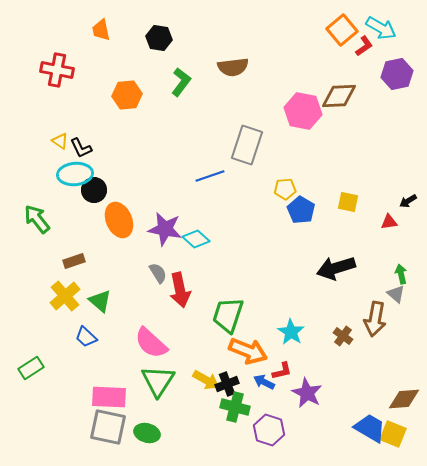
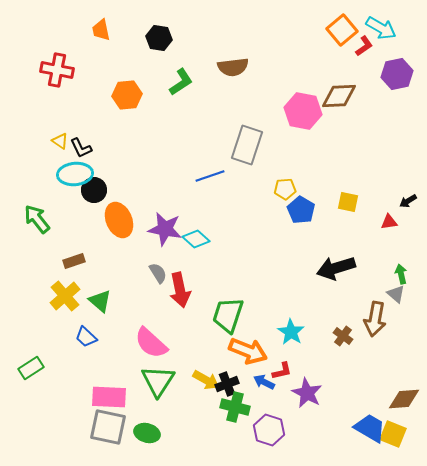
green L-shape at (181, 82): rotated 20 degrees clockwise
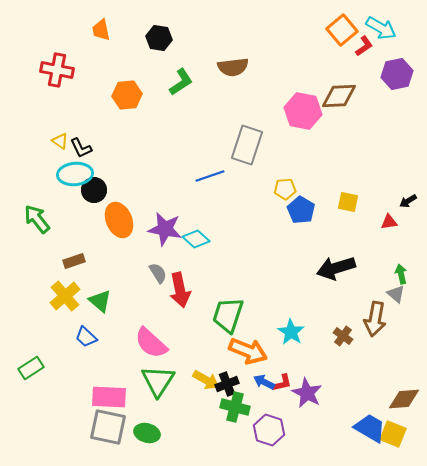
red L-shape at (282, 371): moved 12 px down
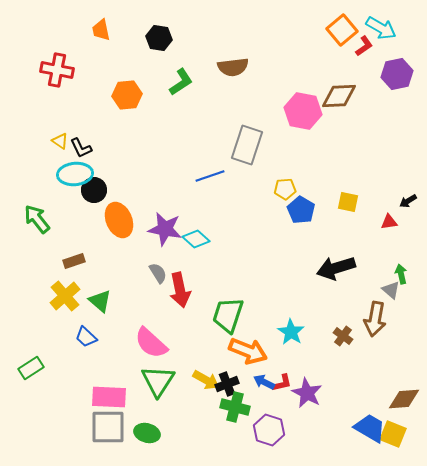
gray triangle at (396, 294): moved 5 px left, 4 px up
gray square at (108, 427): rotated 12 degrees counterclockwise
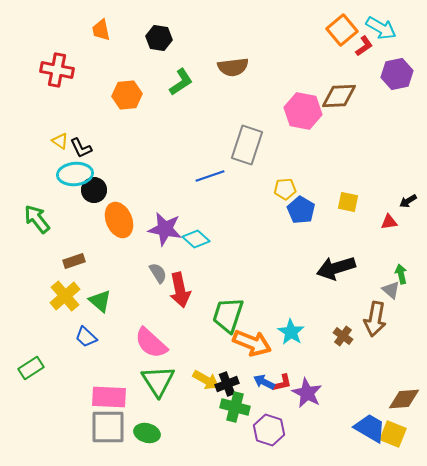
orange arrow at (248, 351): moved 4 px right, 8 px up
green triangle at (158, 381): rotated 6 degrees counterclockwise
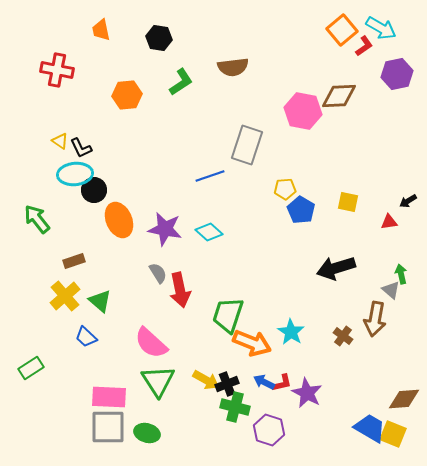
cyan diamond at (196, 239): moved 13 px right, 7 px up
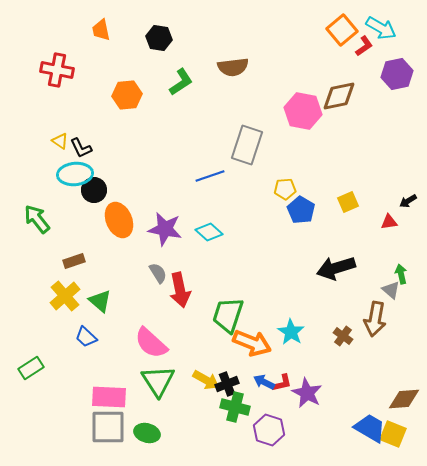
brown diamond at (339, 96): rotated 9 degrees counterclockwise
yellow square at (348, 202): rotated 35 degrees counterclockwise
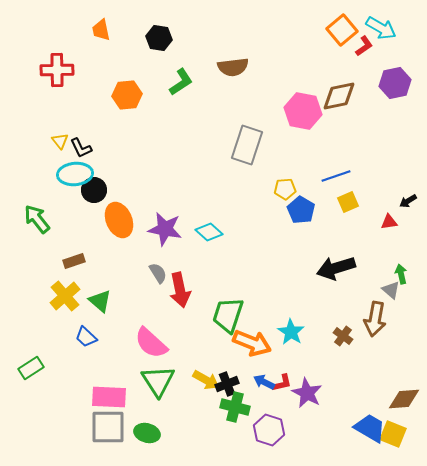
red cross at (57, 70): rotated 12 degrees counterclockwise
purple hexagon at (397, 74): moved 2 px left, 9 px down
yellow triangle at (60, 141): rotated 18 degrees clockwise
blue line at (210, 176): moved 126 px right
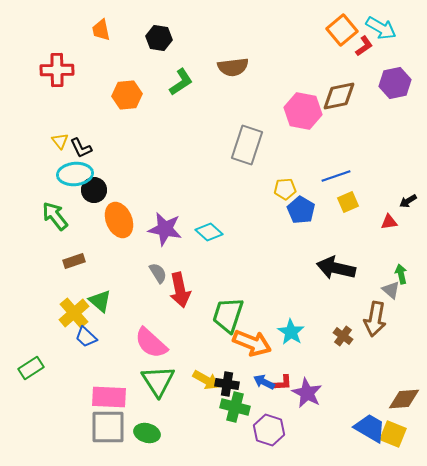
green arrow at (37, 219): moved 18 px right, 3 px up
black arrow at (336, 268): rotated 30 degrees clockwise
yellow cross at (65, 296): moved 9 px right, 17 px down
red L-shape at (282, 383): rotated 10 degrees clockwise
black cross at (227, 384): rotated 30 degrees clockwise
